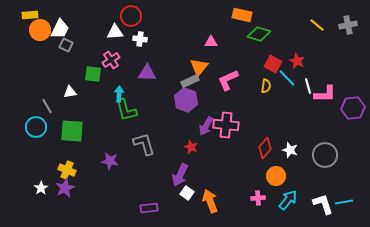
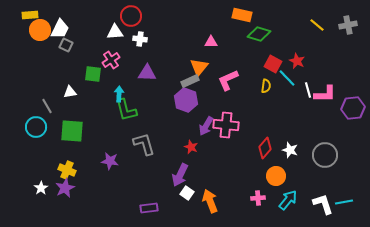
white line at (308, 86): moved 4 px down
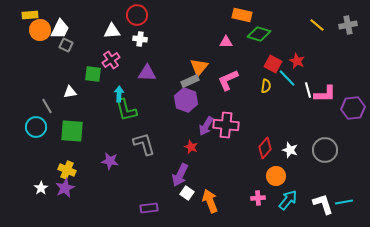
red circle at (131, 16): moved 6 px right, 1 px up
white triangle at (115, 32): moved 3 px left, 1 px up
pink triangle at (211, 42): moved 15 px right
gray circle at (325, 155): moved 5 px up
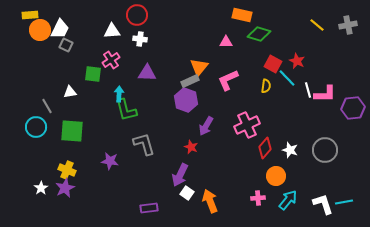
pink cross at (226, 125): moved 21 px right; rotated 30 degrees counterclockwise
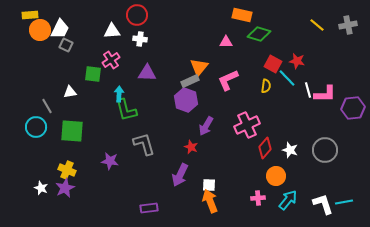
red star at (297, 61): rotated 14 degrees counterclockwise
white star at (41, 188): rotated 16 degrees counterclockwise
white square at (187, 193): moved 22 px right, 8 px up; rotated 32 degrees counterclockwise
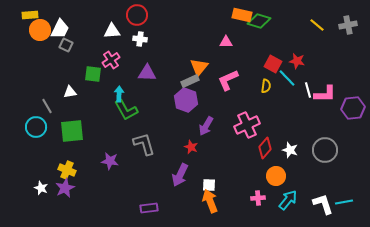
green diamond at (259, 34): moved 13 px up
green L-shape at (126, 110): rotated 15 degrees counterclockwise
green square at (72, 131): rotated 10 degrees counterclockwise
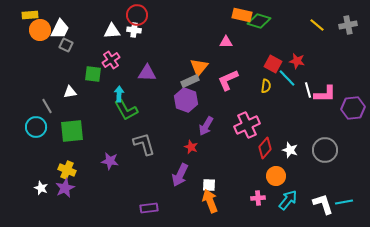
white cross at (140, 39): moved 6 px left, 9 px up
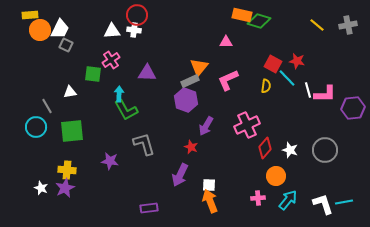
yellow cross at (67, 170): rotated 18 degrees counterclockwise
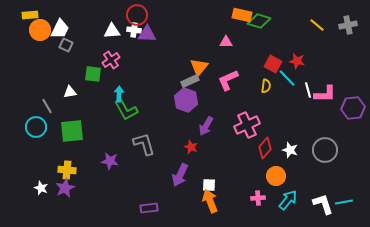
purple triangle at (147, 73): moved 39 px up
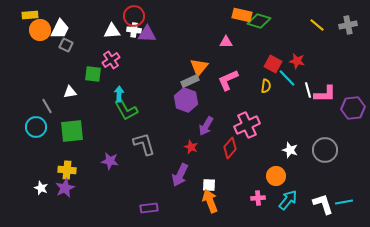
red circle at (137, 15): moved 3 px left, 1 px down
red diamond at (265, 148): moved 35 px left
